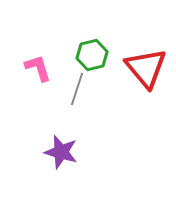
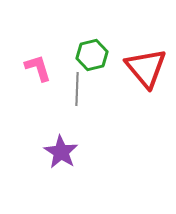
gray line: rotated 16 degrees counterclockwise
purple star: rotated 16 degrees clockwise
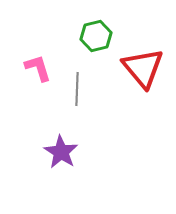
green hexagon: moved 4 px right, 19 px up
red triangle: moved 3 px left
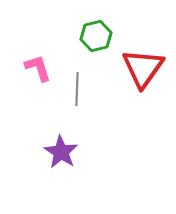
red triangle: rotated 15 degrees clockwise
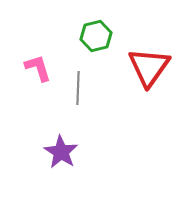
red triangle: moved 6 px right, 1 px up
gray line: moved 1 px right, 1 px up
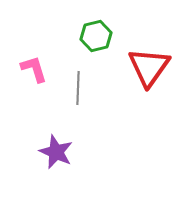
pink L-shape: moved 4 px left, 1 px down
purple star: moved 5 px left; rotated 8 degrees counterclockwise
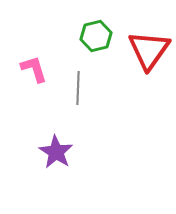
red triangle: moved 17 px up
purple star: rotated 8 degrees clockwise
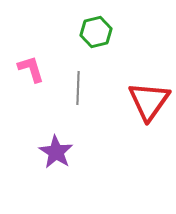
green hexagon: moved 4 px up
red triangle: moved 51 px down
pink L-shape: moved 3 px left
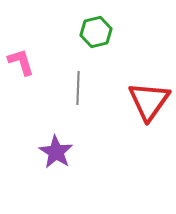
pink L-shape: moved 10 px left, 7 px up
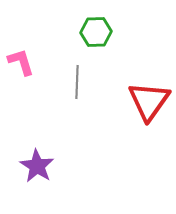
green hexagon: rotated 12 degrees clockwise
gray line: moved 1 px left, 6 px up
purple star: moved 19 px left, 14 px down
